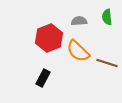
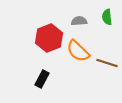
black rectangle: moved 1 px left, 1 px down
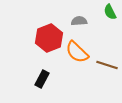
green semicircle: moved 3 px right, 5 px up; rotated 21 degrees counterclockwise
orange semicircle: moved 1 px left, 1 px down
brown line: moved 2 px down
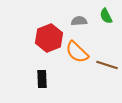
green semicircle: moved 4 px left, 4 px down
black rectangle: rotated 30 degrees counterclockwise
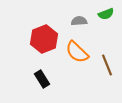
green semicircle: moved 2 px up; rotated 84 degrees counterclockwise
red hexagon: moved 5 px left, 1 px down
brown line: rotated 50 degrees clockwise
black rectangle: rotated 30 degrees counterclockwise
